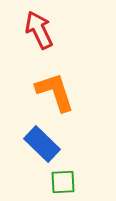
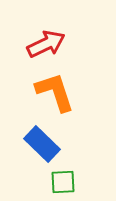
red arrow: moved 7 px right, 14 px down; rotated 90 degrees clockwise
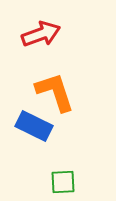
red arrow: moved 5 px left, 10 px up; rotated 6 degrees clockwise
blue rectangle: moved 8 px left, 18 px up; rotated 18 degrees counterclockwise
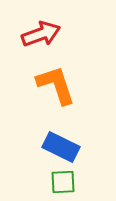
orange L-shape: moved 1 px right, 7 px up
blue rectangle: moved 27 px right, 21 px down
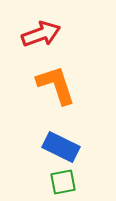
green square: rotated 8 degrees counterclockwise
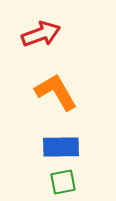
orange L-shape: moved 7 px down; rotated 12 degrees counterclockwise
blue rectangle: rotated 27 degrees counterclockwise
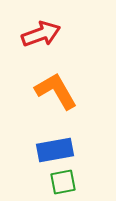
orange L-shape: moved 1 px up
blue rectangle: moved 6 px left, 3 px down; rotated 9 degrees counterclockwise
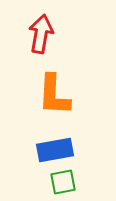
red arrow: rotated 60 degrees counterclockwise
orange L-shape: moved 2 px left, 4 px down; rotated 147 degrees counterclockwise
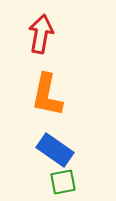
orange L-shape: moved 7 px left; rotated 9 degrees clockwise
blue rectangle: rotated 45 degrees clockwise
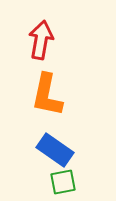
red arrow: moved 6 px down
